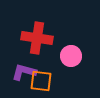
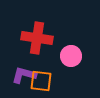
purple L-shape: moved 3 px down
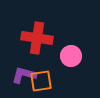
orange square: rotated 15 degrees counterclockwise
